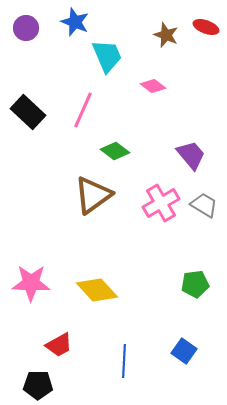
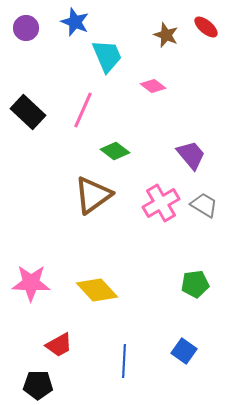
red ellipse: rotated 20 degrees clockwise
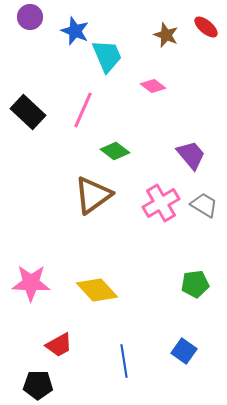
blue star: moved 9 px down
purple circle: moved 4 px right, 11 px up
blue line: rotated 12 degrees counterclockwise
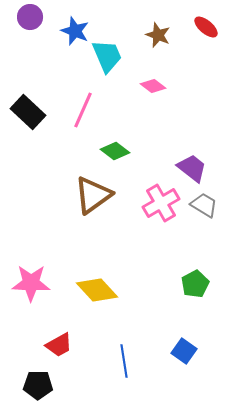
brown star: moved 8 px left
purple trapezoid: moved 1 px right, 13 px down; rotated 12 degrees counterclockwise
green pentagon: rotated 20 degrees counterclockwise
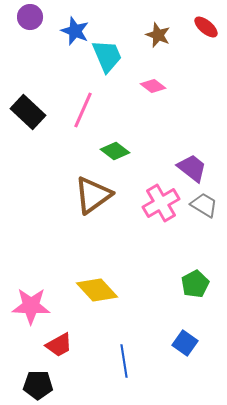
pink star: moved 23 px down
blue square: moved 1 px right, 8 px up
